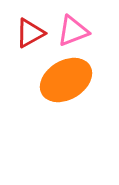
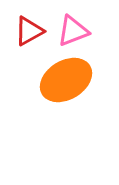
red triangle: moved 1 px left, 2 px up
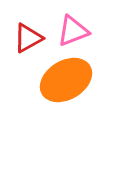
red triangle: moved 1 px left, 7 px down
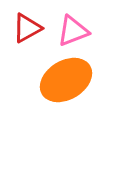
red triangle: moved 1 px left, 10 px up
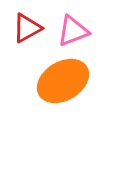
orange ellipse: moved 3 px left, 1 px down
